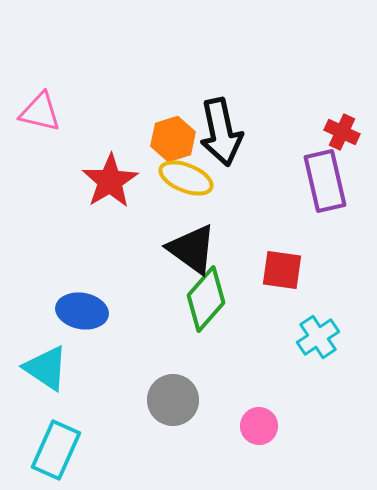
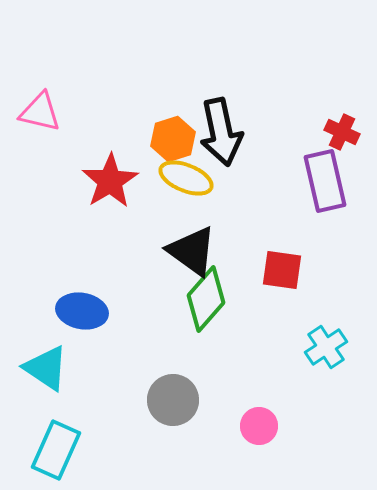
black triangle: moved 2 px down
cyan cross: moved 8 px right, 10 px down
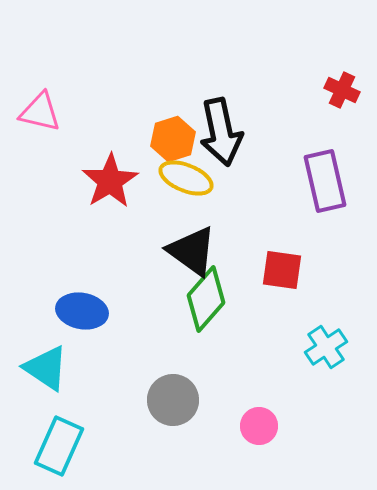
red cross: moved 42 px up
cyan rectangle: moved 3 px right, 4 px up
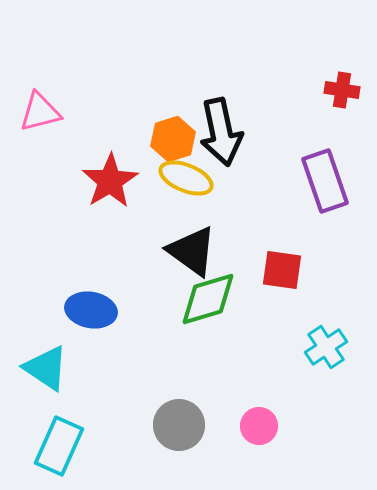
red cross: rotated 16 degrees counterclockwise
pink triangle: rotated 27 degrees counterclockwise
purple rectangle: rotated 6 degrees counterclockwise
green diamond: moved 2 px right; rotated 32 degrees clockwise
blue ellipse: moved 9 px right, 1 px up
gray circle: moved 6 px right, 25 px down
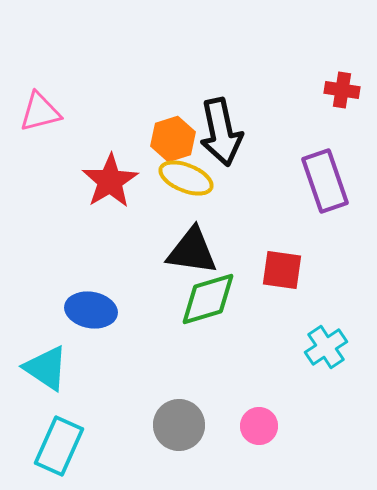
black triangle: rotated 28 degrees counterclockwise
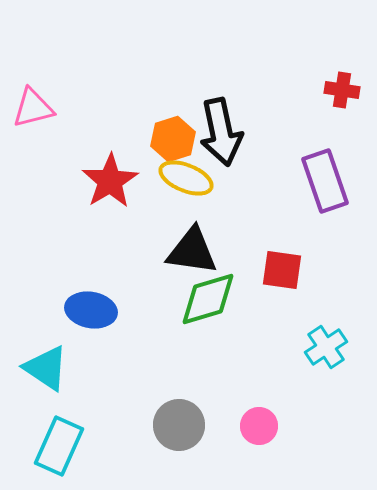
pink triangle: moved 7 px left, 4 px up
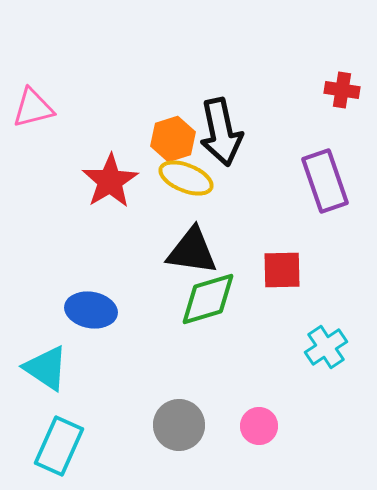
red square: rotated 9 degrees counterclockwise
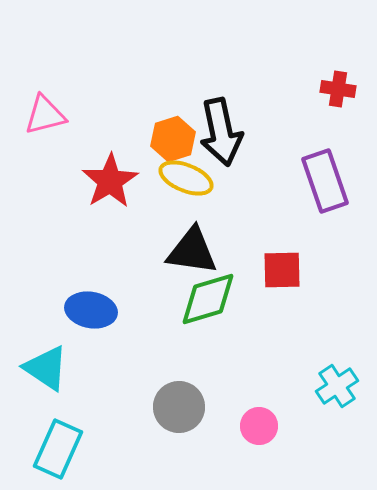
red cross: moved 4 px left, 1 px up
pink triangle: moved 12 px right, 7 px down
cyan cross: moved 11 px right, 39 px down
gray circle: moved 18 px up
cyan rectangle: moved 1 px left, 3 px down
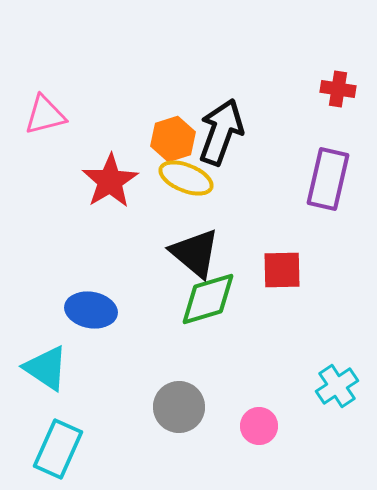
black arrow: rotated 148 degrees counterclockwise
purple rectangle: moved 3 px right, 2 px up; rotated 32 degrees clockwise
black triangle: moved 3 px right, 2 px down; rotated 32 degrees clockwise
